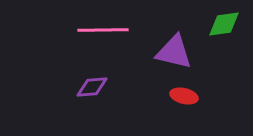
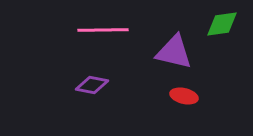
green diamond: moved 2 px left
purple diamond: moved 2 px up; rotated 16 degrees clockwise
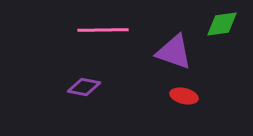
purple triangle: rotated 6 degrees clockwise
purple diamond: moved 8 px left, 2 px down
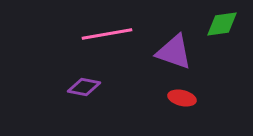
pink line: moved 4 px right, 4 px down; rotated 9 degrees counterclockwise
red ellipse: moved 2 px left, 2 px down
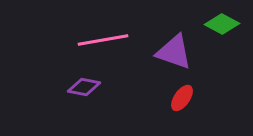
green diamond: rotated 36 degrees clockwise
pink line: moved 4 px left, 6 px down
red ellipse: rotated 68 degrees counterclockwise
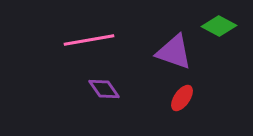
green diamond: moved 3 px left, 2 px down
pink line: moved 14 px left
purple diamond: moved 20 px right, 2 px down; rotated 44 degrees clockwise
